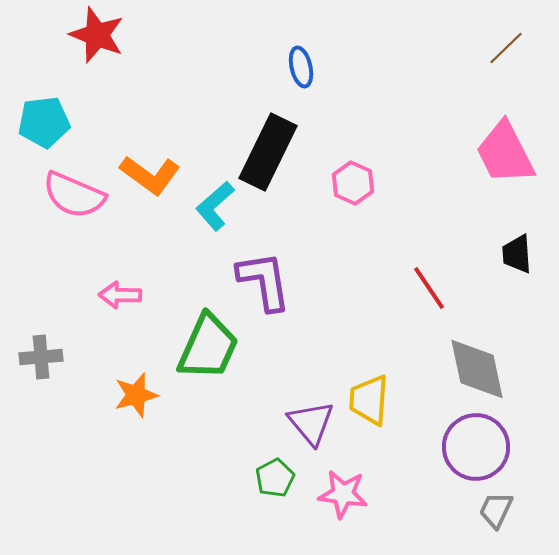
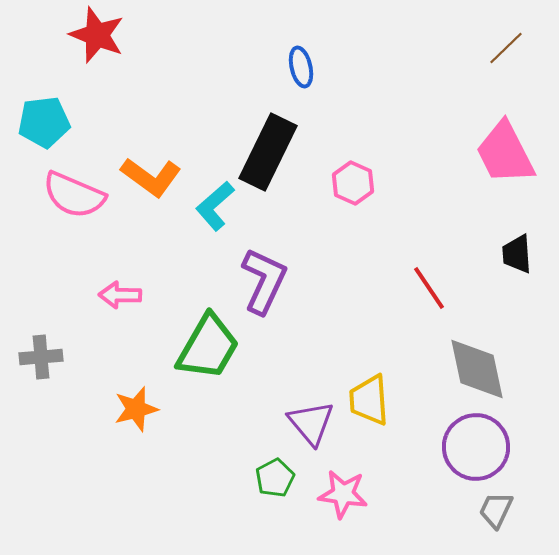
orange L-shape: moved 1 px right, 2 px down
purple L-shape: rotated 34 degrees clockwise
green trapezoid: rotated 6 degrees clockwise
orange star: moved 14 px down
yellow trapezoid: rotated 8 degrees counterclockwise
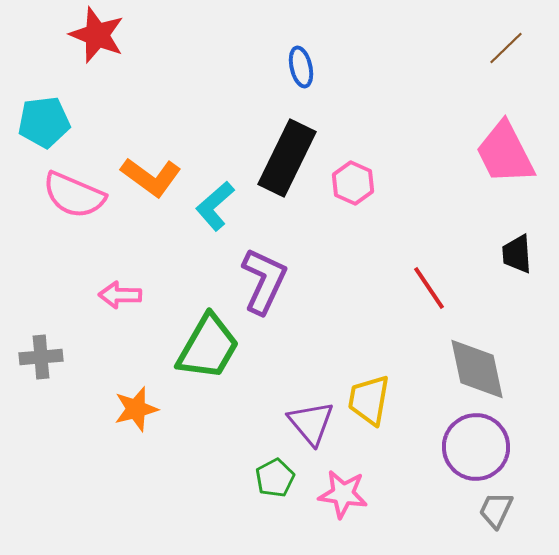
black rectangle: moved 19 px right, 6 px down
yellow trapezoid: rotated 14 degrees clockwise
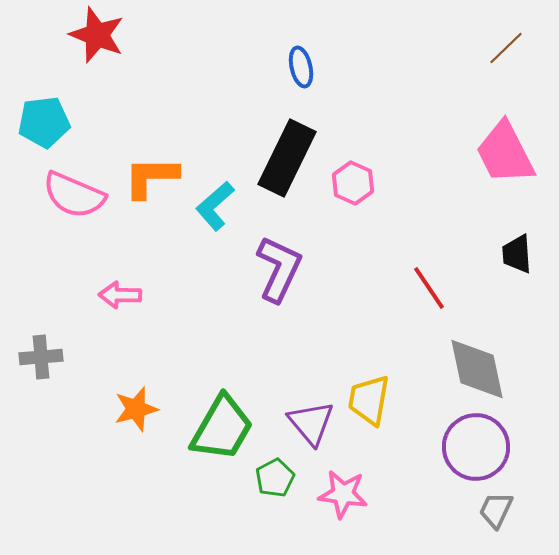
orange L-shape: rotated 144 degrees clockwise
purple L-shape: moved 15 px right, 12 px up
green trapezoid: moved 14 px right, 81 px down
